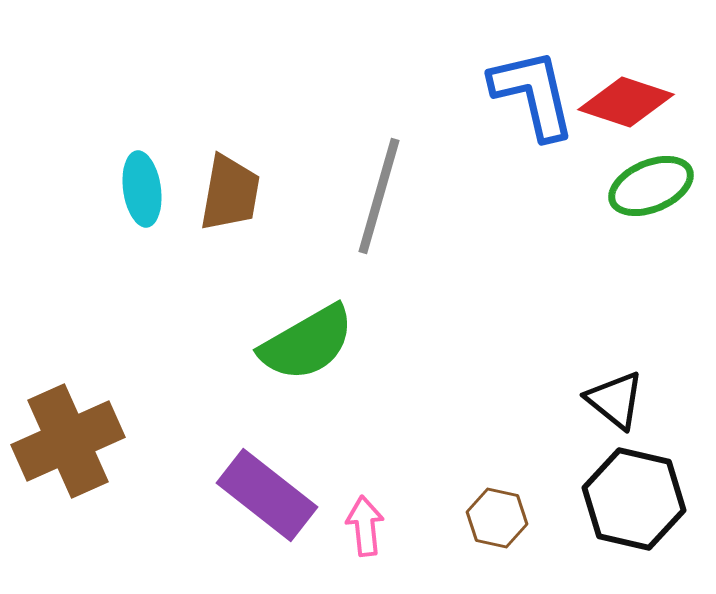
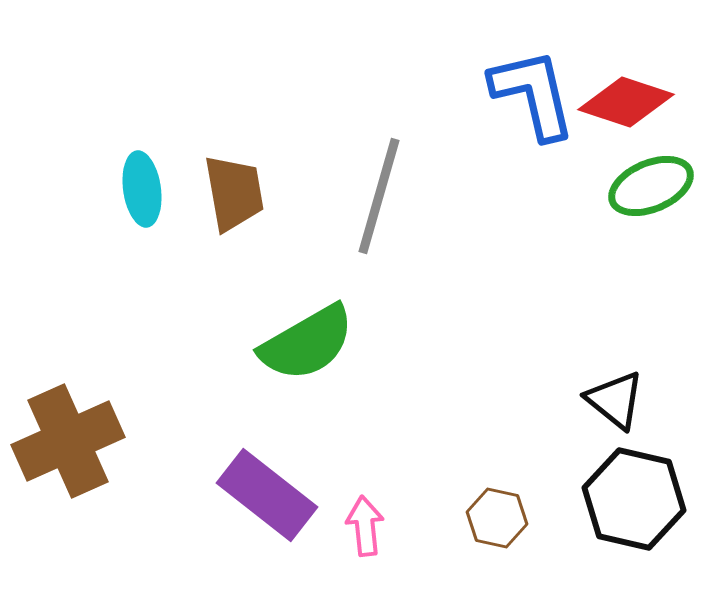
brown trapezoid: moved 4 px right; rotated 20 degrees counterclockwise
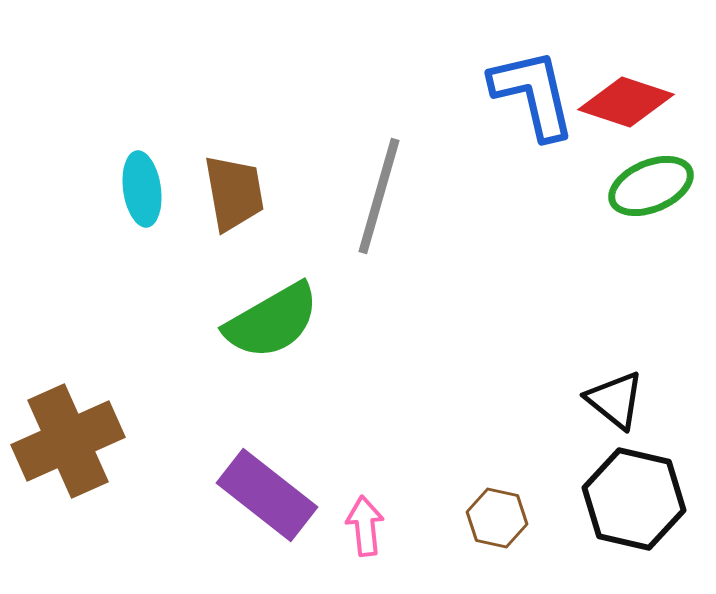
green semicircle: moved 35 px left, 22 px up
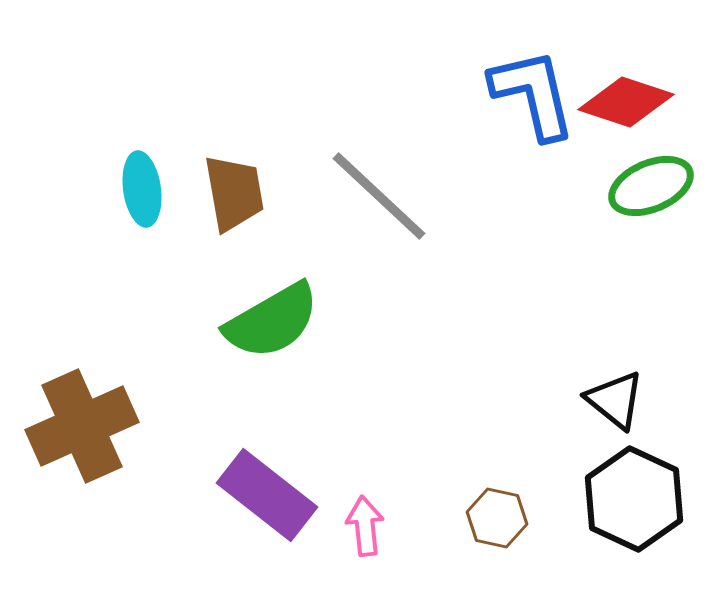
gray line: rotated 63 degrees counterclockwise
brown cross: moved 14 px right, 15 px up
black hexagon: rotated 12 degrees clockwise
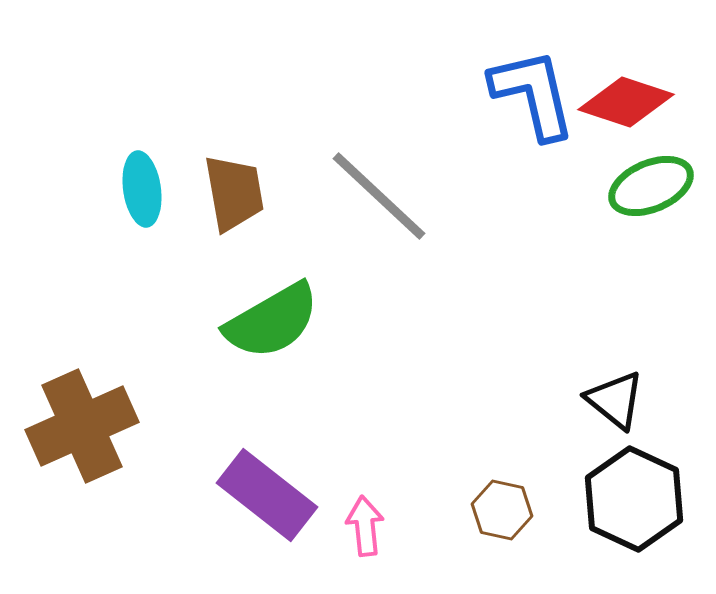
brown hexagon: moved 5 px right, 8 px up
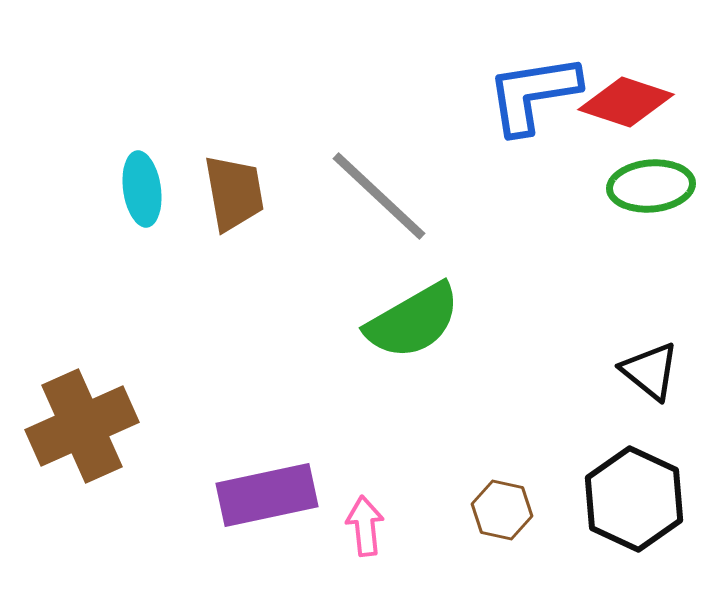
blue L-shape: rotated 86 degrees counterclockwise
green ellipse: rotated 18 degrees clockwise
green semicircle: moved 141 px right
black triangle: moved 35 px right, 29 px up
purple rectangle: rotated 50 degrees counterclockwise
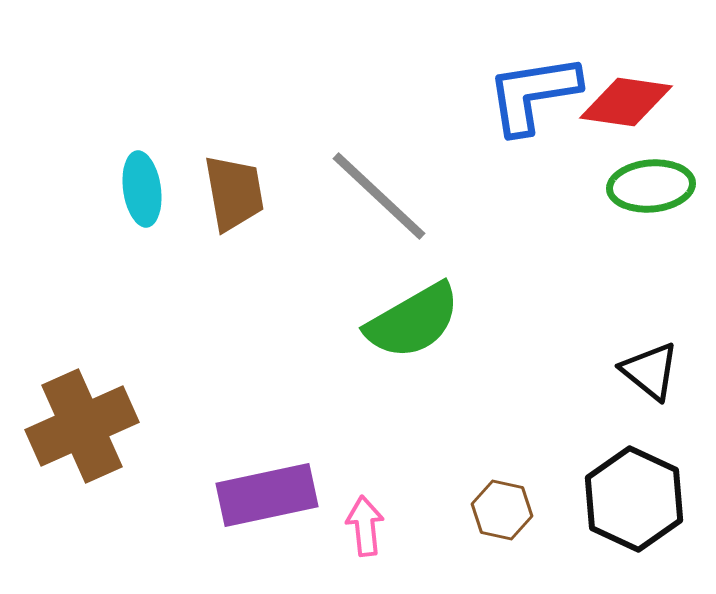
red diamond: rotated 10 degrees counterclockwise
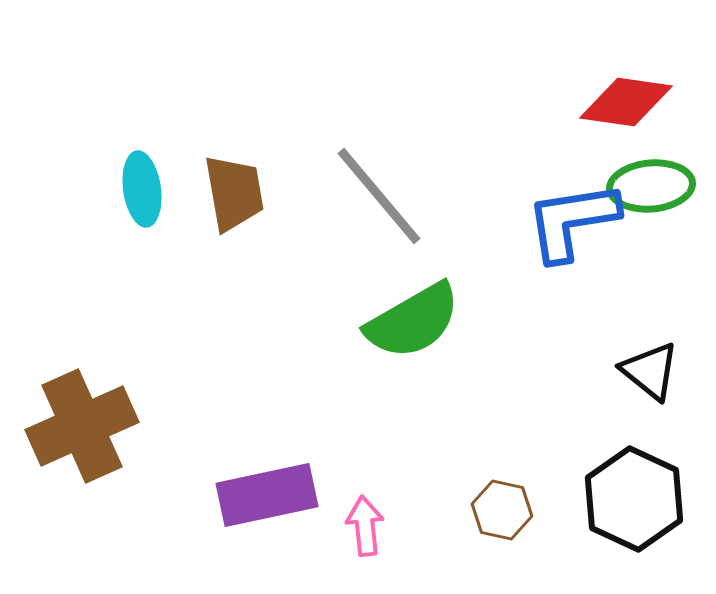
blue L-shape: moved 39 px right, 127 px down
gray line: rotated 7 degrees clockwise
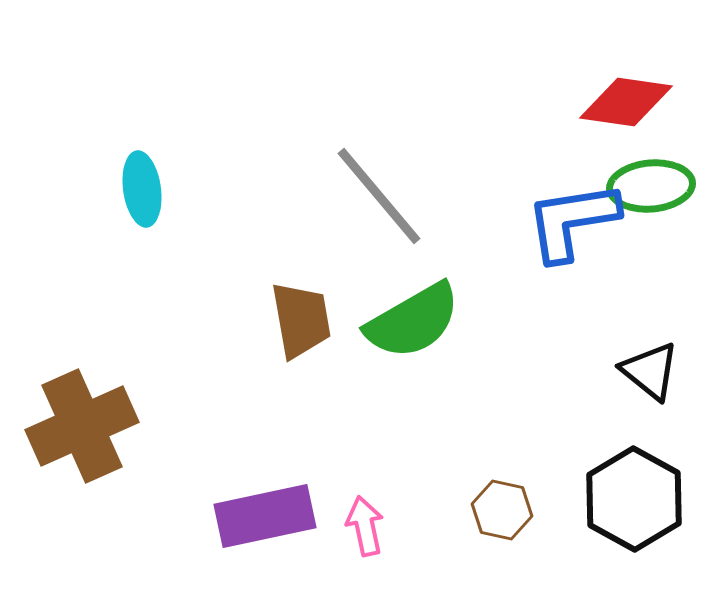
brown trapezoid: moved 67 px right, 127 px down
purple rectangle: moved 2 px left, 21 px down
black hexagon: rotated 4 degrees clockwise
pink arrow: rotated 6 degrees counterclockwise
